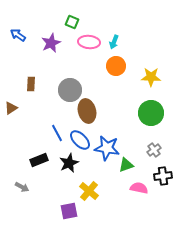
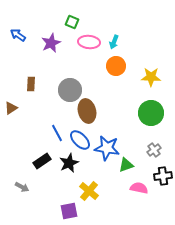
black rectangle: moved 3 px right, 1 px down; rotated 12 degrees counterclockwise
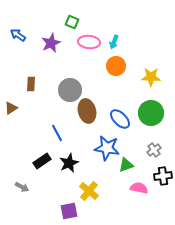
blue ellipse: moved 40 px right, 21 px up
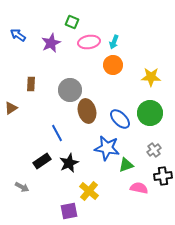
pink ellipse: rotated 15 degrees counterclockwise
orange circle: moved 3 px left, 1 px up
green circle: moved 1 px left
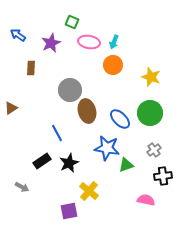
pink ellipse: rotated 20 degrees clockwise
yellow star: rotated 18 degrees clockwise
brown rectangle: moved 16 px up
pink semicircle: moved 7 px right, 12 px down
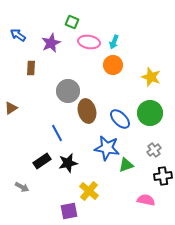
gray circle: moved 2 px left, 1 px down
black star: moved 1 px left; rotated 12 degrees clockwise
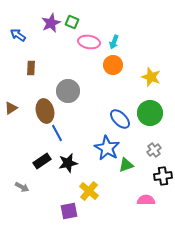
purple star: moved 20 px up
brown ellipse: moved 42 px left
blue star: rotated 20 degrees clockwise
pink semicircle: rotated 12 degrees counterclockwise
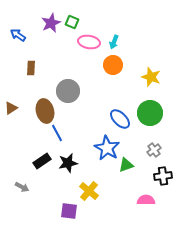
purple square: rotated 18 degrees clockwise
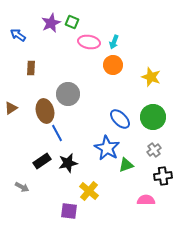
gray circle: moved 3 px down
green circle: moved 3 px right, 4 px down
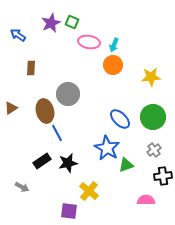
cyan arrow: moved 3 px down
yellow star: rotated 24 degrees counterclockwise
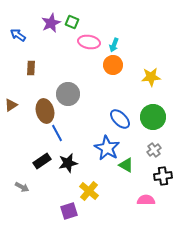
brown triangle: moved 3 px up
green triangle: rotated 49 degrees clockwise
purple square: rotated 24 degrees counterclockwise
